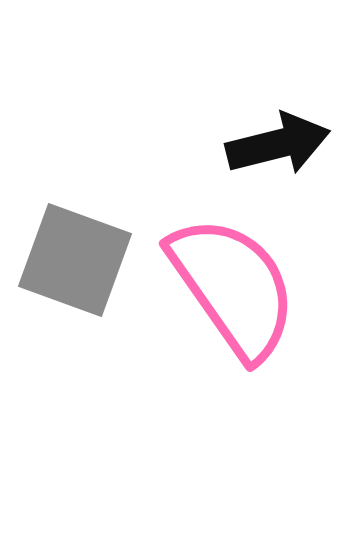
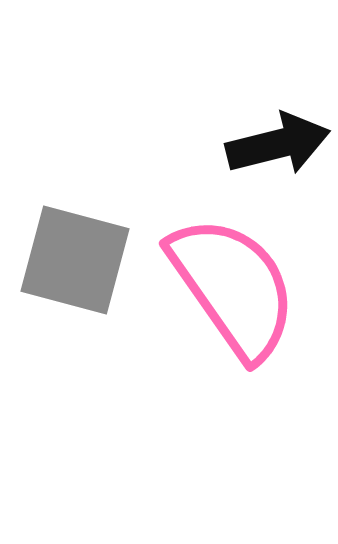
gray square: rotated 5 degrees counterclockwise
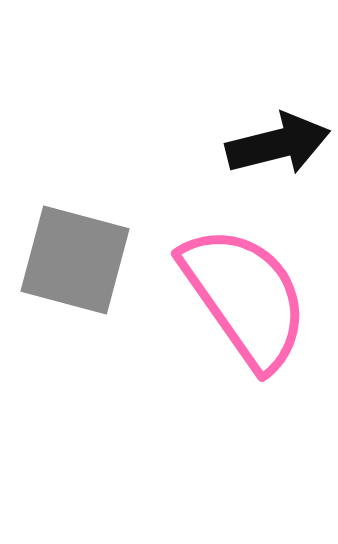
pink semicircle: moved 12 px right, 10 px down
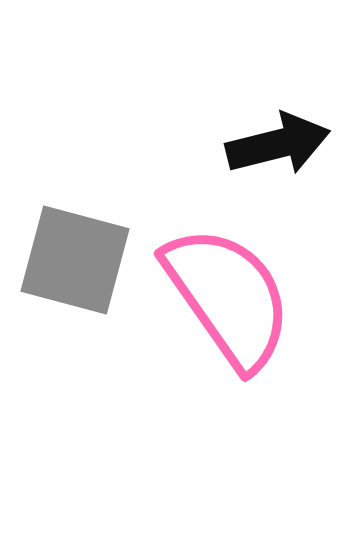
pink semicircle: moved 17 px left
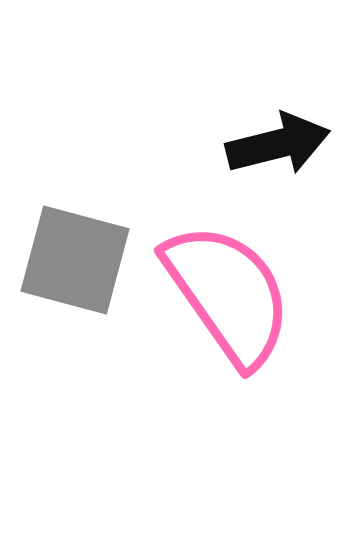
pink semicircle: moved 3 px up
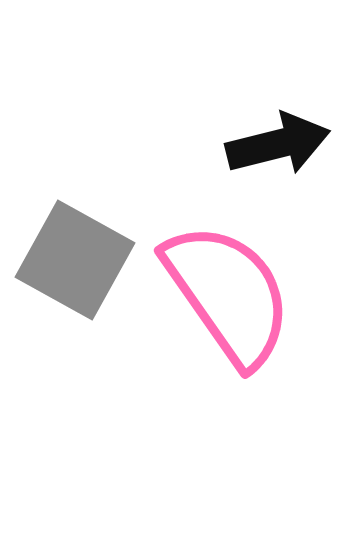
gray square: rotated 14 degrees clockwise
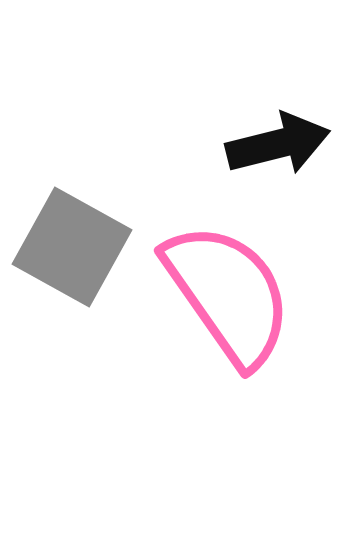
gray square: moved 3 px left, 13 px up
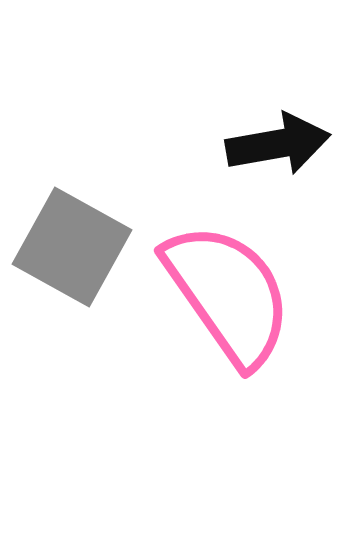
black arrow: rotated 4 degrees clockwise
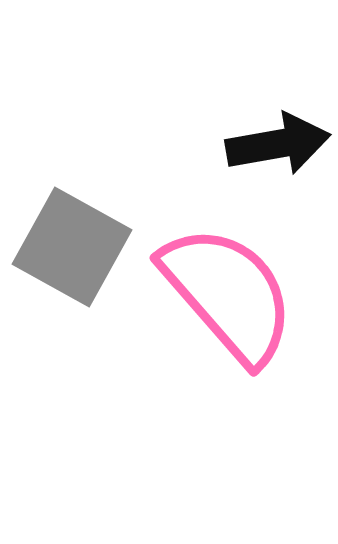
pink semicircle: rotated 6 degrees counterclockwise
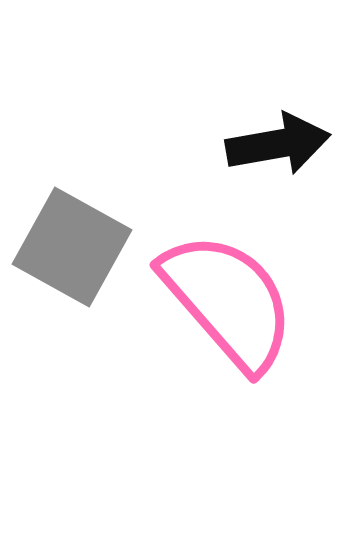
pink semicircle: moved 7 px down
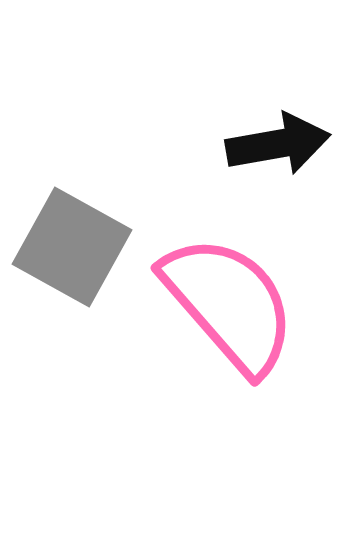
pink semicircle: moved 1 px right, 3 px down
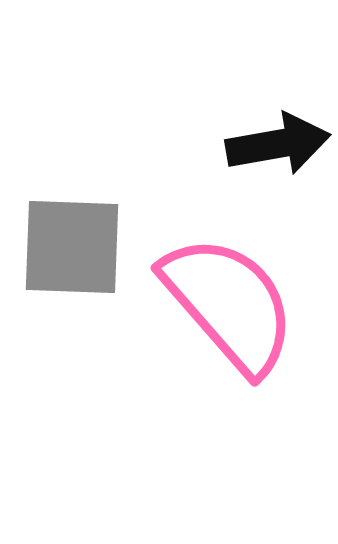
gray square: rotated 27 degrees counterclockwise
